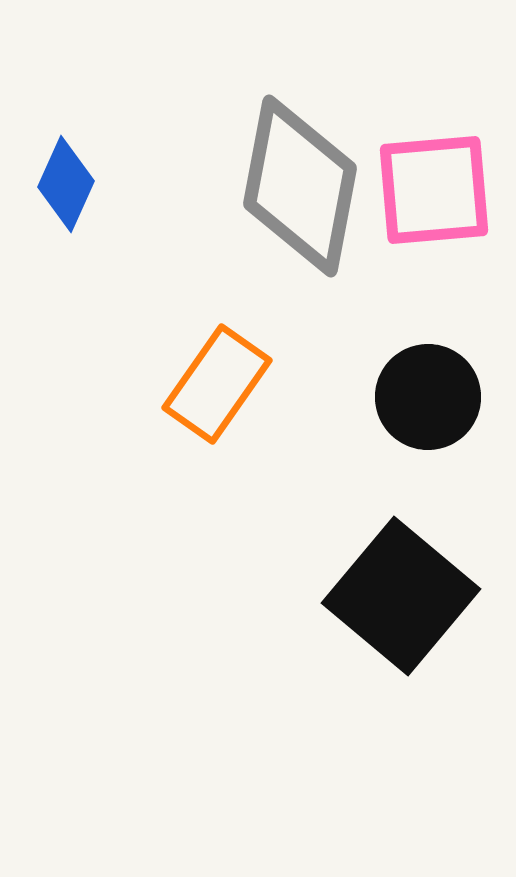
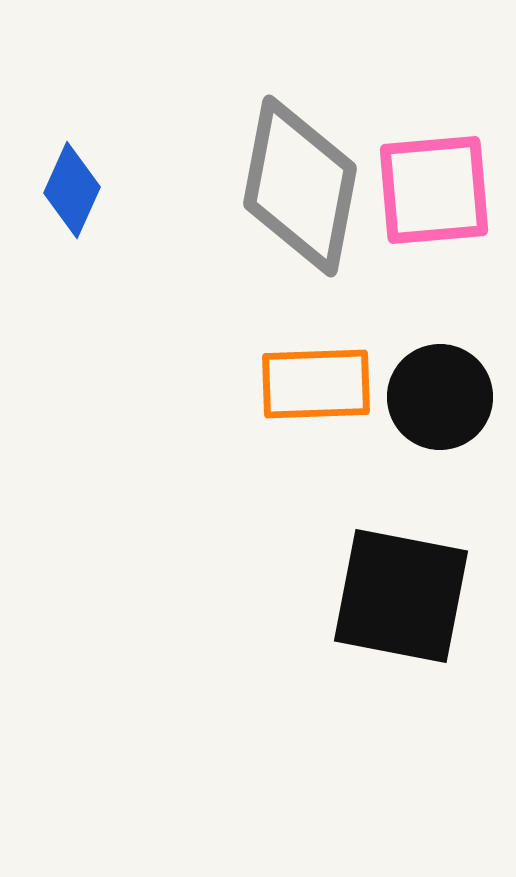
blue diamond: moved 6 px right, 6 px down
orange rectangle: moved 99 px right; rotated 53 degrees clockwise
black circle: moved 12 px right
black square: rotated 29 degrees counterclockwise
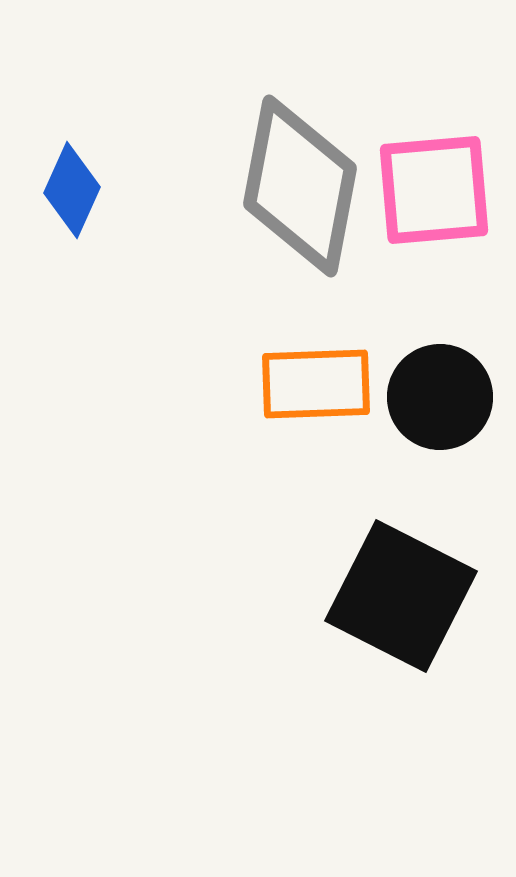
black square: rotated 16 degrees clockwise
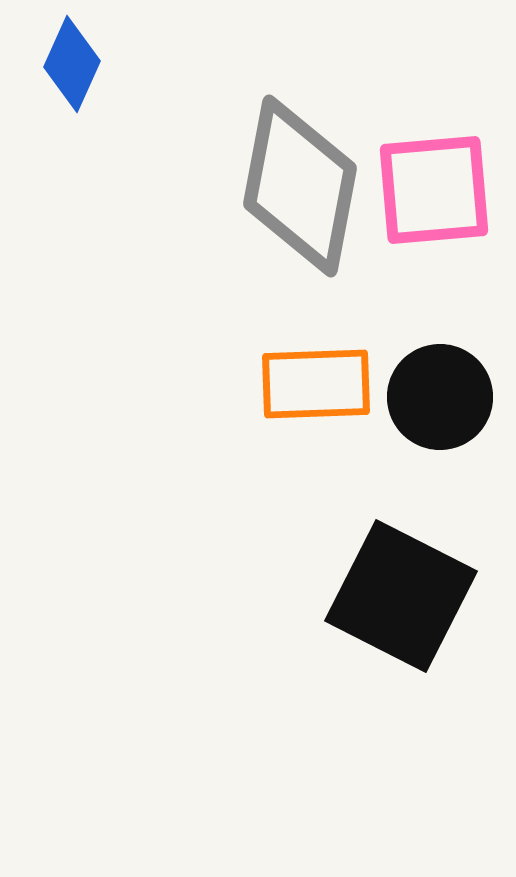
blue diamond: moved 126 px up
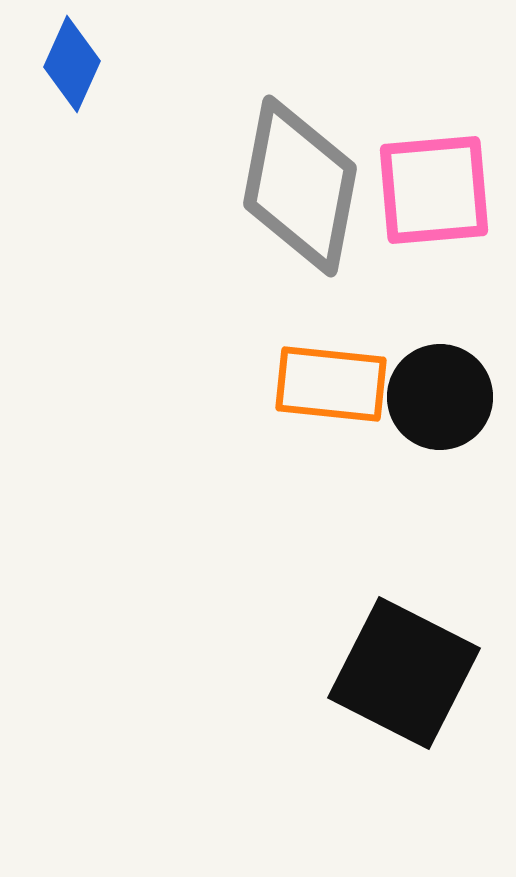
orange rectangle: moved 15 px right; rotated 8 degrees clockwise
black square: moved 3 px right, 77 px down
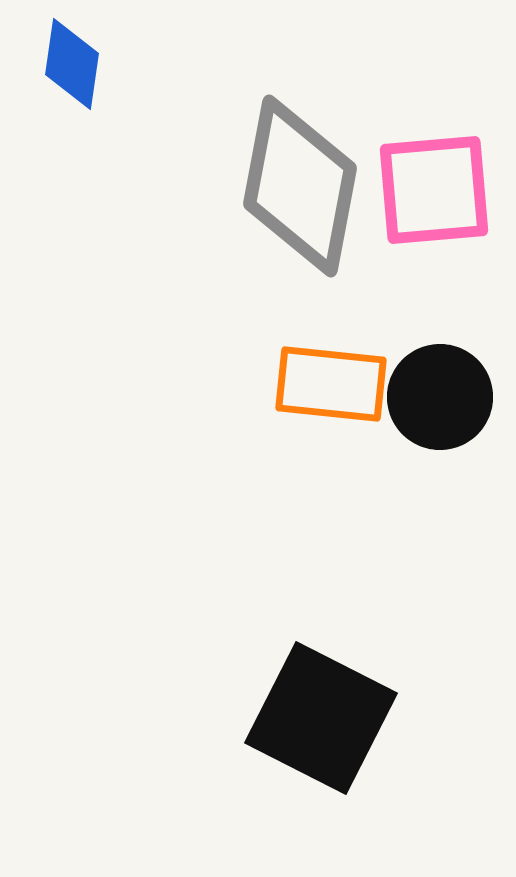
blue diamond: rotated 16 degrees counterclockwise
black square: moved 83 px left, 45 px down
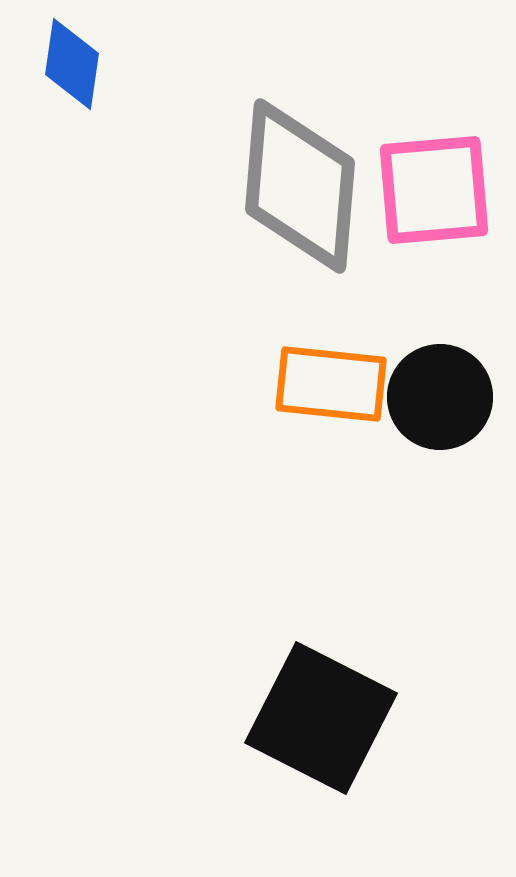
gray diamond: rotated 6 degrees counterclockwise
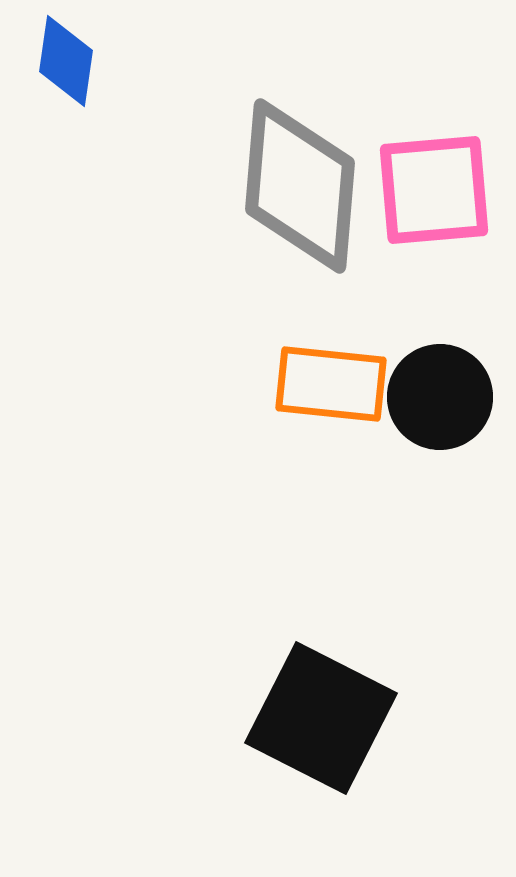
blue diamond: moved 6 px left, 3 px up
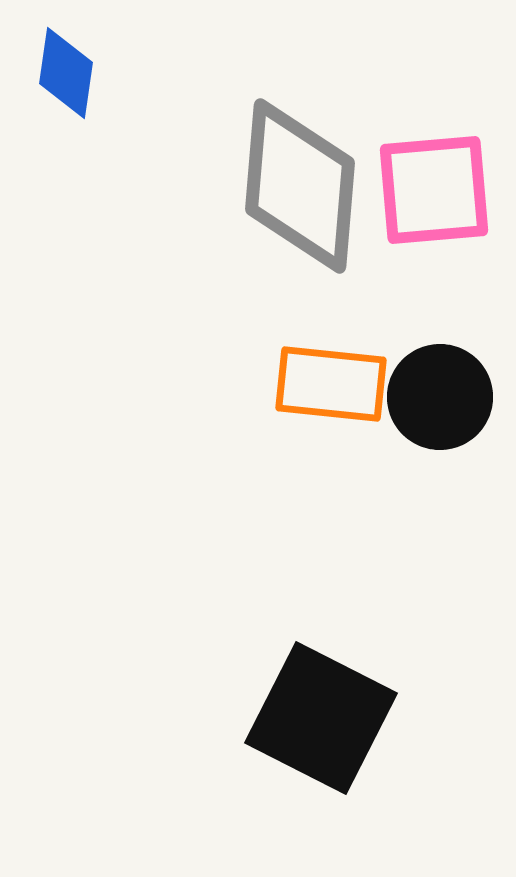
blue diamond: moved 12 px down
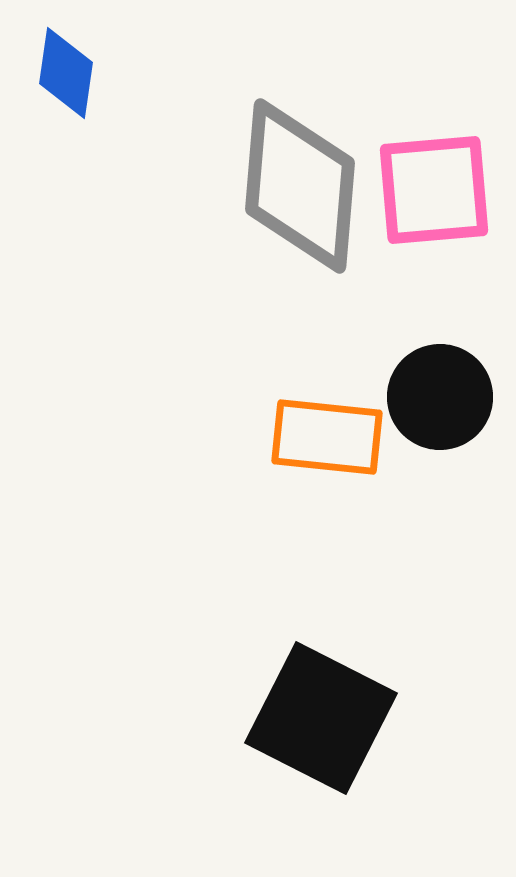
orange rectangle: moved 4 px left, 53 px down
